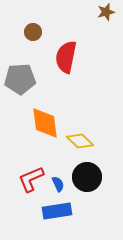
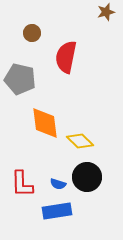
brown circle: moved 1 px left, 1 px down
gray pentagon: rotated 16 degrees clockwise
red L-shape: moved 9 px left, 5 px down; rotated 68 degrees counterclockwise
blue semicircle: rotated 133 degrees clockwise
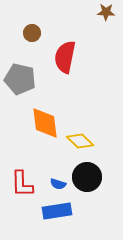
brown star: rotated 18 degrees clockwise
red semicircle: moved 1 px left
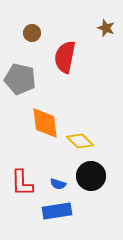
brown star: moved 16 px down; rotated 18 degrees clockwise
black circle: moved 4 px right, 1 px up
red L-shape: moved 1 px up
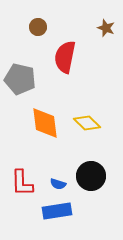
brown circle: moved 6 px right, 6 px up
yellow diamond: moved 7 px right, 18 px up
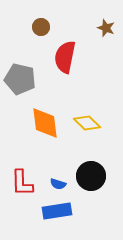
brown circle: moved 3 px right
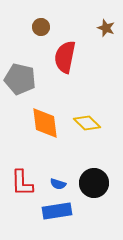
black circle: moved 3 px right, 7 px down
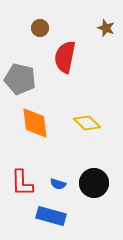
brown circle: moved 1 px left, 1 px down
orange diamond: moved 10 px left
blue rectangle: moved 6 px left, 5 px down; rotated 24 degrees clockwise
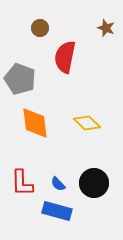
gray pentagon: rotated 8 degrees clockwise
blue semicircle: rotated 28 degrees clockwise
blue rectangle: moved 6 px right, 5 px up
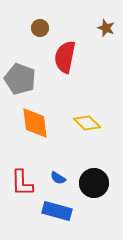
blue semicircle: moved 6 px up; rotated 14 degrees counterclockwise
